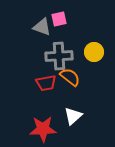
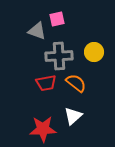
pink square: moved 2 px left
gray triangle: moved 5 px left, 4 px down
orange semicircle: moved 6 px right, 6 px down
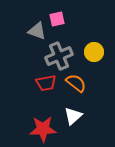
gray cross: rotated 20 degrees counterclockwise
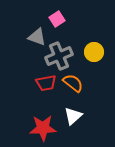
pink square: rotated 21 degrees counterclockwise
gray triangle: moved 6 px down
orange semicircle: moved 3 px left
red star: moved 1 px up
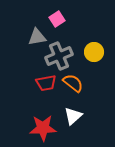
gray triangle: rotated 30 degrees counterclockwise
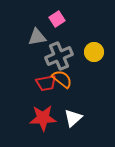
orange semicircle: moved 11 px left, 4 px up
white triangle: moved 2 px down
red star: moved 10 px up
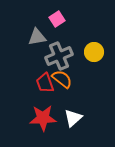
red trapezoid: moved 1 px left; rotated 80 degrees clockwise
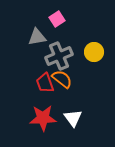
white triangle: rotated 24 degrees counterclockwise
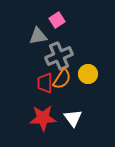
pink square: moved 1 px down
gray triangle: moved 1 px right, 1 px up
yellow circle: moved 6 px left, 22 px down
orange semicircle: rotated 85 degrees clockwise
red trapezoid: rotated 20 degrees clockwise
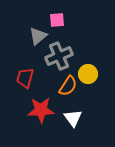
pink square: rotated 28 degrees clockwise
gray triangle: rotated 30 degrees counterclockwise
orange semicircle: moved 6 px right, 7 px down
red trapezoid: moved 20 px left, 5 px up; rotated 15 degrees clockwise
red star: moved 2 px left, 8 px up
